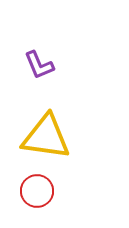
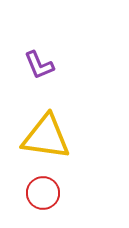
red circle: moved 6 px right, 2 px down
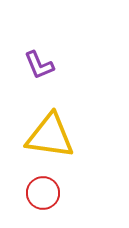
yellow triangle: moved 4 px right, 1 px up
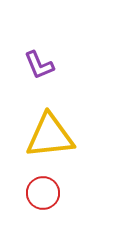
yellow triangle: rotated 14 degrees counterclockwise
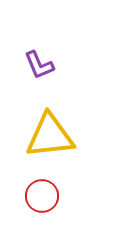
red circle: moved 1 px left, 3 px down
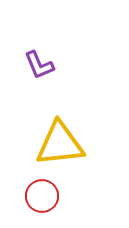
yellow triangle: moved 10 px right, 8 px down
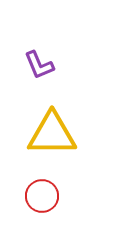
yellow triangle: moved 8 px left, 10 px up; rotated 6 degrees clockwise
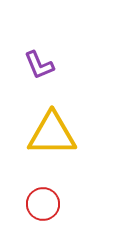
red circle: moved 1 px right, 8 px down
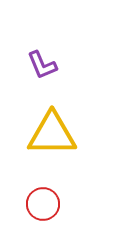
purple L-shape: moved 3 px right
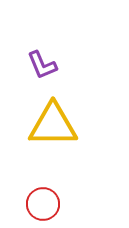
yellow triangle: moved 1 px right, 9 px up
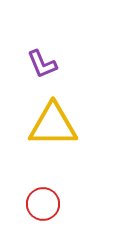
purple L-shape: moved 1 px up
